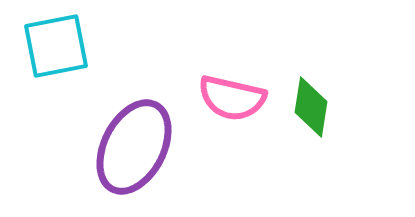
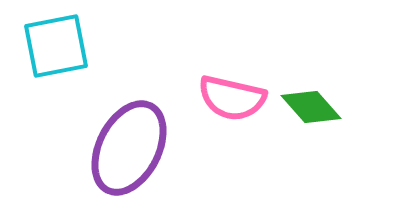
green diamond: rotated 50 degrees counterclockwise
purple ellipse: moved 5 px left, 1 px down
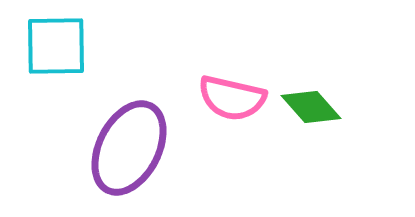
cyan square: rotated 10 degrees clockwise
